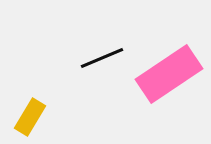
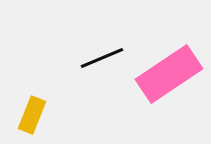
yellow rectangle: moved 2 px right, 2 px up; rotated 9 degrees counterclockwise
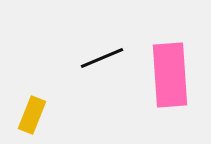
pink rectangle: moved 1 px right, 1 px down; rotated 60 degrees counterclockwise
